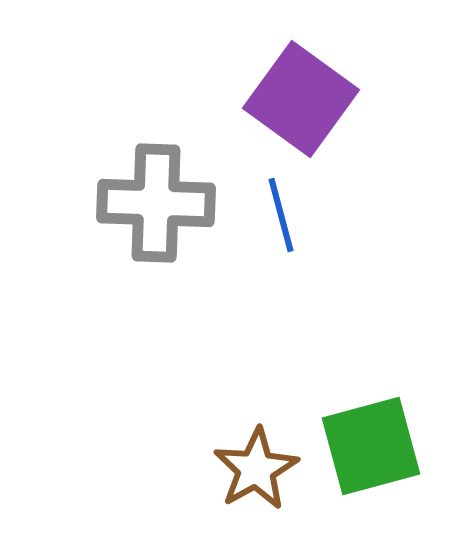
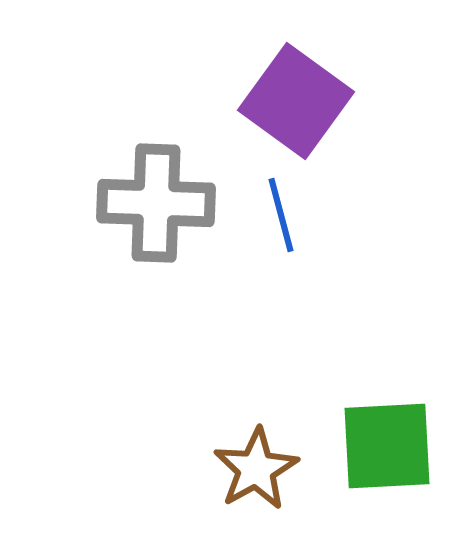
purple square: moved 5 px left, 2 px down
green square: moved 16 px right; rotated 12 degrees clockwise
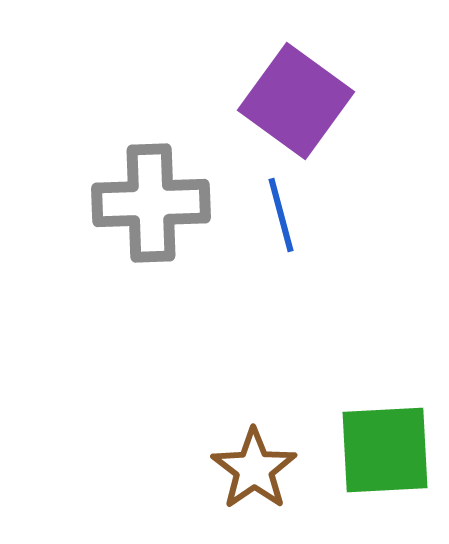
gray cross: moved 5 px left; rotated 4 degrees counterclockwise
green square: moved 2 px left, 4 px down
brown star: moved 2 px left; rotated 6 degrees counterclockwise
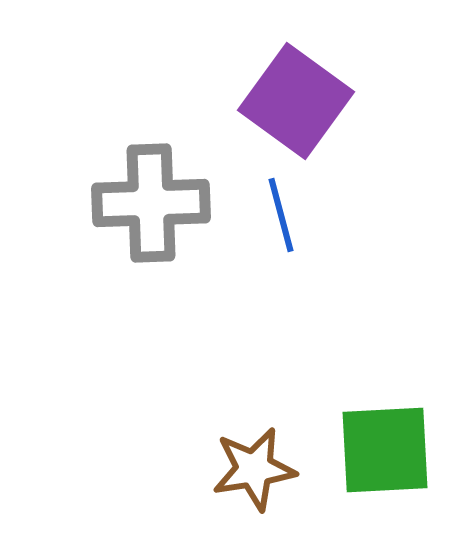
brown star: rotated 26 degrees clockwise
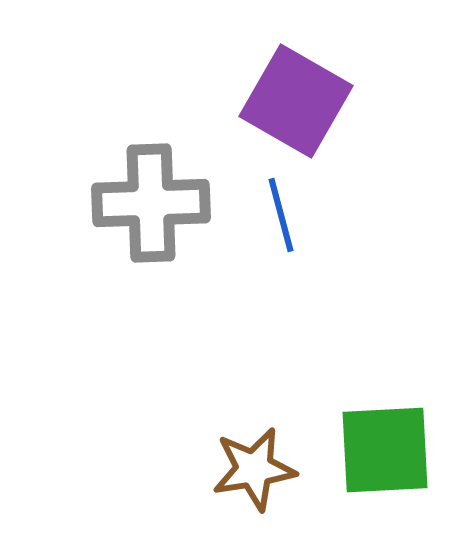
purple square: rotated 6 degrees counterclockwise
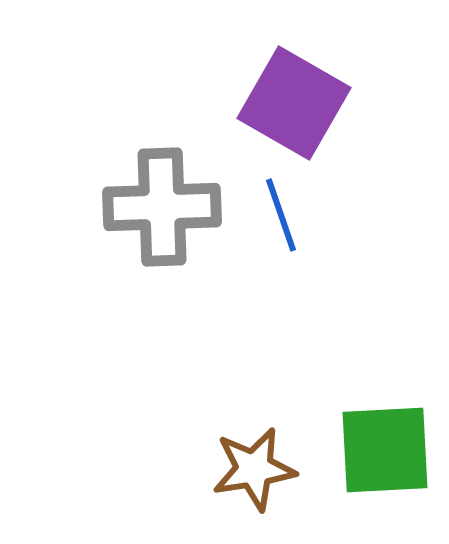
purple square: moved 2 px left, 2 px down
gray cross: moved 11 px right, 4 px down
blue line: rotated 4 degrees counterclockwise
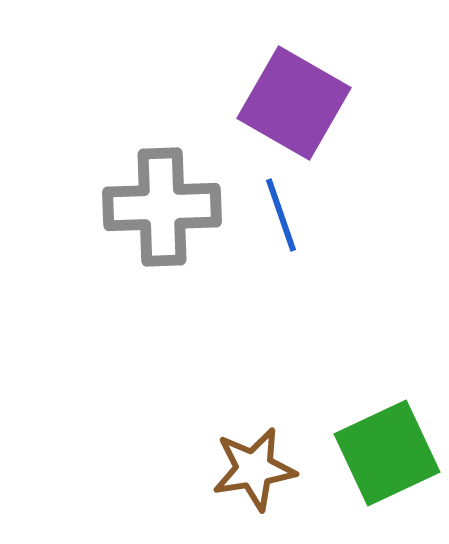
green square: moved 2 px right, 3 px down; rotated 22 degrees counterclockwise
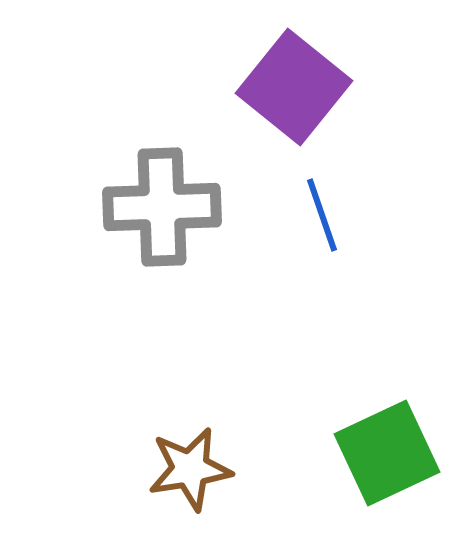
purple square: moved 16 px up; rotated 9 degrees clockwise
blue line: moved 41 px right
brown star: moved 64 px left
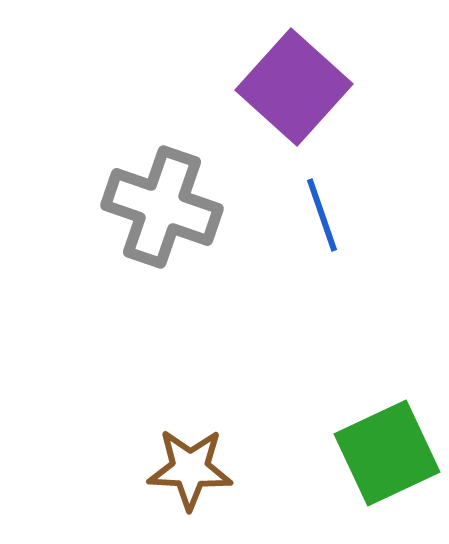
purple square: rotated 3 degrees clockwise
gray cross: rotated 21 degrees clockwise
brown star: rotated 12 degrees clockwise
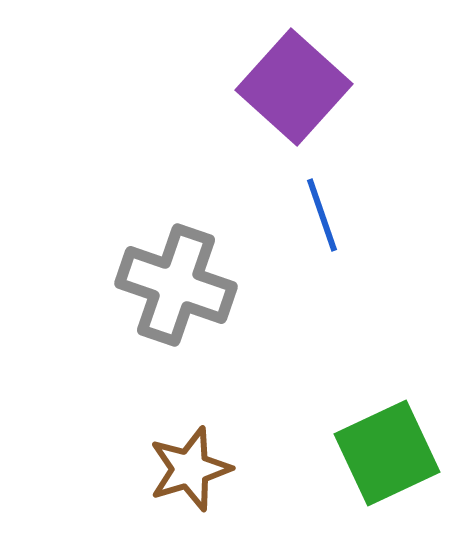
gray cross: moved 14 px right, 78 px down
brown star: rotated 20 degrees counterclockwise
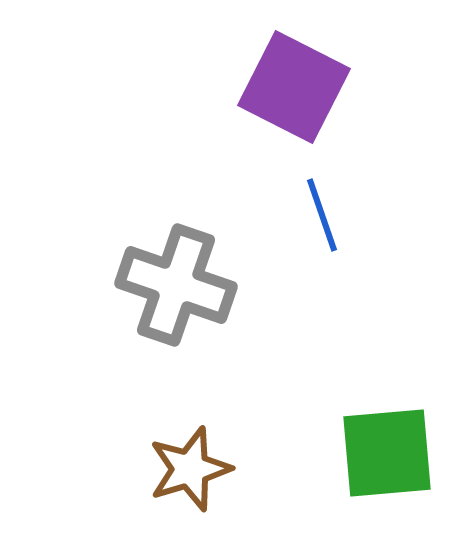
purple square: rotated 15 degrees counterclockwise
green square: rotated 20 degrees clockwise
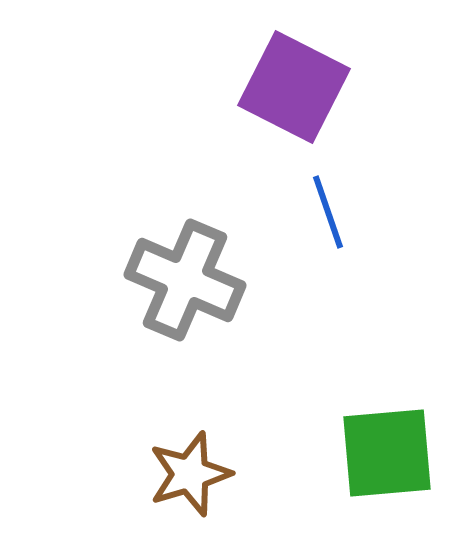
blue line: moved 6 px right, 3 px up
gray cross: moved 9 px right, 5 px up; rotated 4 degrees clockwise
brown star: moved 5 px down
